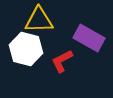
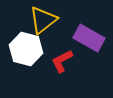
yellow triangle: moved 4 px right; rotated 36 degrees counterclockwise
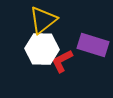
purple rectangle: moved 4 px right, 7 px down; rotated 12 degrees counterclockwise
white hexagon: moved 16 px right; rotated 12 degrees counterclockwise
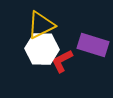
yellow triangle: moved 2 px left, 5 px down; rotated 12 degrees clockwise
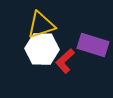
yellow triangle: rotated 8 degrees clockwise
red L-shape: moved 3 px right; rotated 15 degrees counterclockwise
